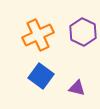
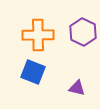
orange cross: rotated 24 degrees clockwise
blue square: moved 8 px left, 4 px up; rotated 15 degrees counterclockwise
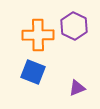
purple hexagon: moved 9 px left, 6 px up
purple triangle: rotated 36 degrees counterclockwise
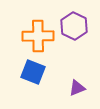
orange cross: moved 1 px down
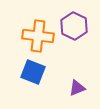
orange cross: rotated 8 degrees clockwise
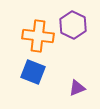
purple hexagon: moved 1 px left, 1 px up
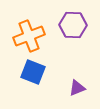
purple hexagon: rotated 24 degrees counterclockwise
orange cross: moved 9 px left; rotated 28 degrees counterclockwise
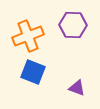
orange cross: moved 1 px left
purple triangle: rotated 42 degrees clockwise
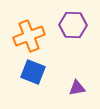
orange cross: moved 1 px right
purple triangle: rotated 30 degrees counterclockwise
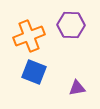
purple hexagon: moved 2 px left
blue square: moved 1 px right
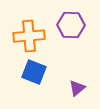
orange cross: rotated 16 degrees clockwise
purple triangle: rotated 30 degrees counterclockwise
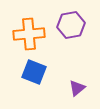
purple hexagon: rotated 12 degrees counterclockwise
orange cross: moved 2 px up
